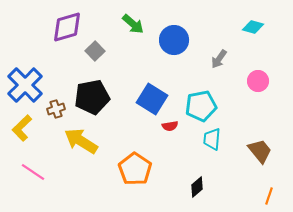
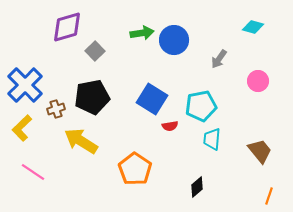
green arrow: moved 9 px right, 9 px down; rotated 50 degrees counterclockwise
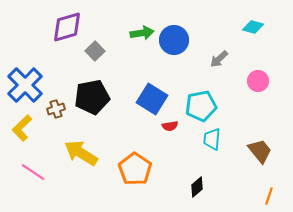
gray arrow: rotated 12 degrees clockwise
yellow arrow: moved 12 px down
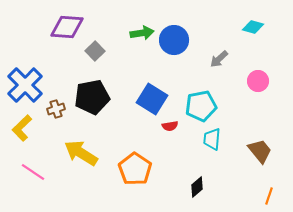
purple diamond: rotated 20 degrees clockwise
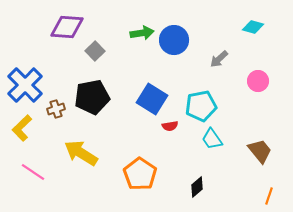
cyan trapezoid: rotated 40 degrees counterclockwise
orange pentagon: moved 5 px right, 5 px down
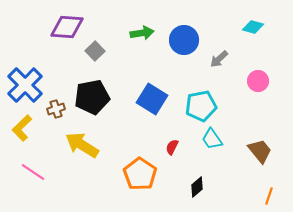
blue circle: moved 10 px right
red semicircle: moved 2 px right, 21 px down; rotated 126 degrees clockwise
yellow arrow: moved 1 px right, 8 px up
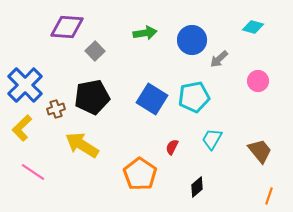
green arrow: moved 3 px right
blue circle: moved 8 px right
cyan pentagon: moved 7 px left, 9 px up
cyan trapezoid: rotated 65 degrees clockwise
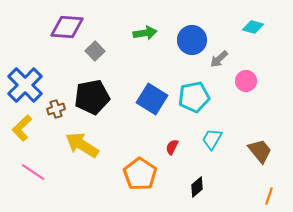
pink circle: moved 12 px left
